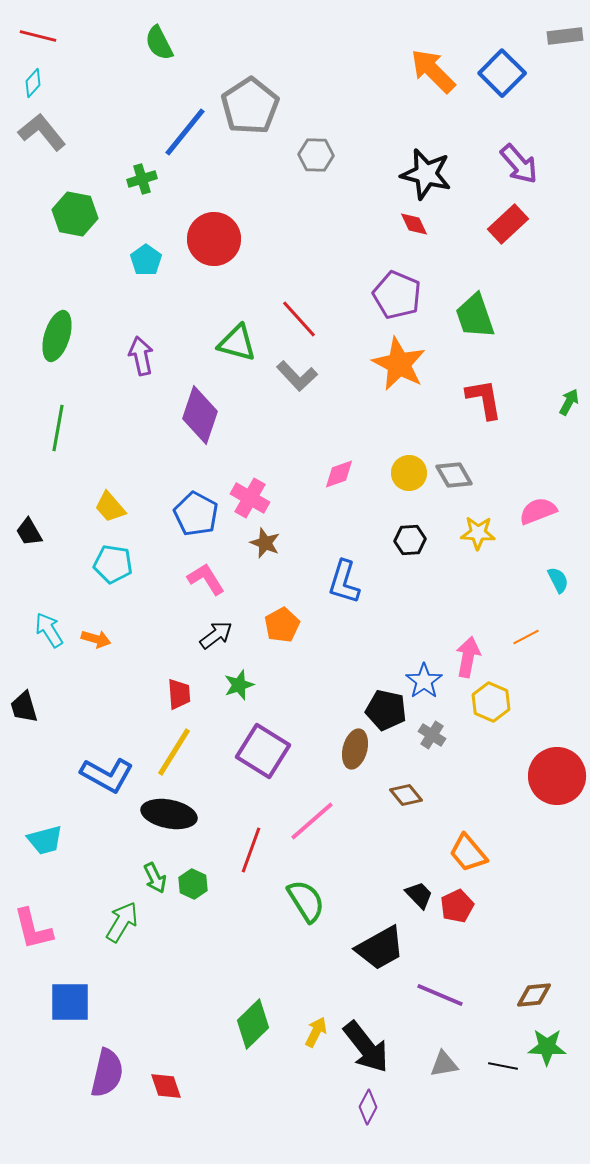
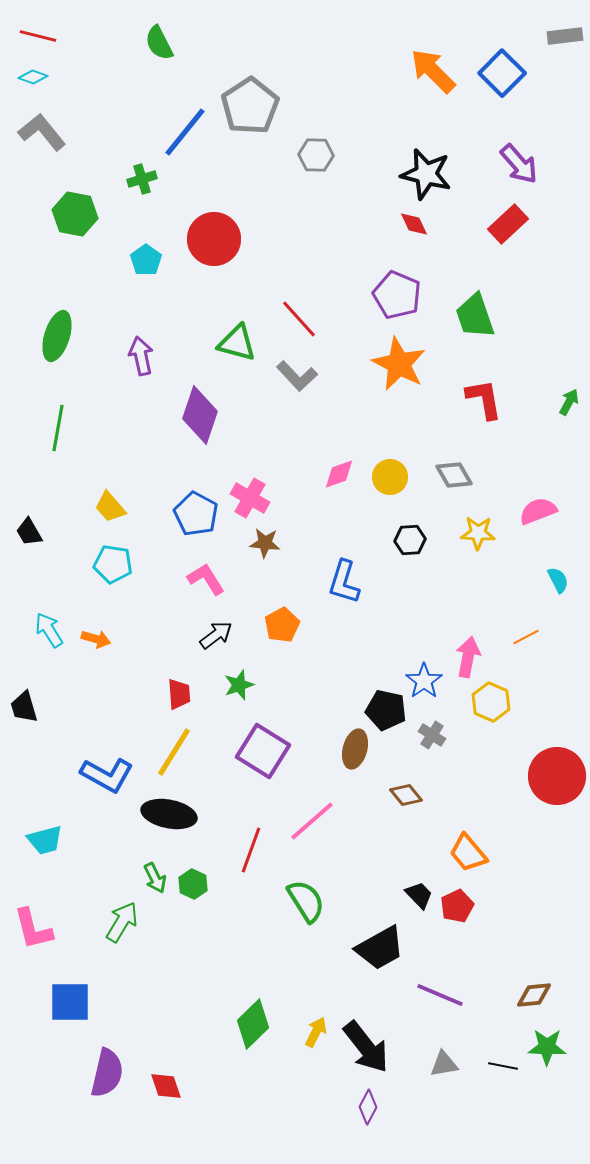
cyan diamond at (33, 83): moved 6 px up; rotated 68 degrees clockwise
yellow circle at (409, 473): moved 19 px left, 4 px down
brown star at (265, 543): rotated 16 degrees counterclockwise
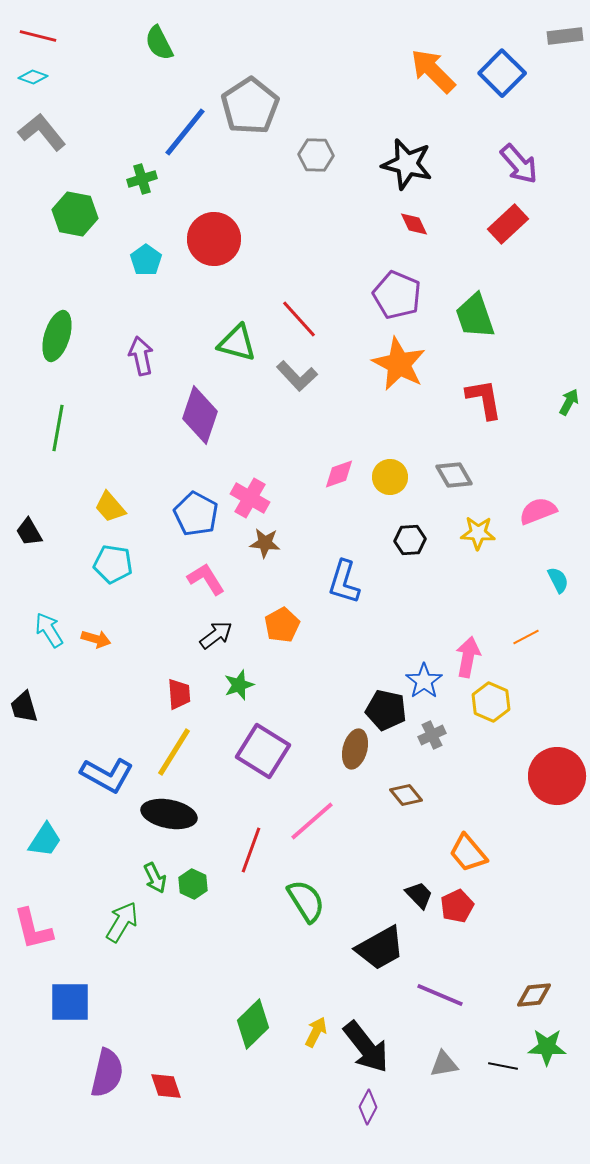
black star at (426, 174): moved 19 px left, 10 px up
gray cross at (432, 735): rotated 32 degrees clockwise
cyan trapezoid at (45, 840): rotated 42 degrees counterclockwise
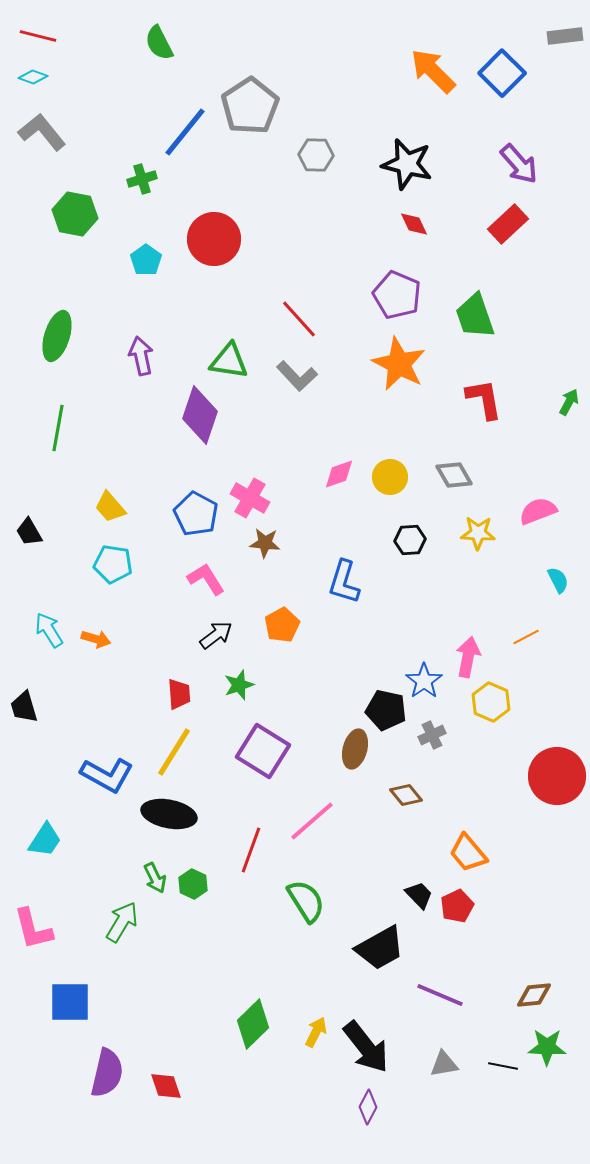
green triangle at (237, 343): moved 8 px left, 18 px down; rotated 6 degrees counterclockwise
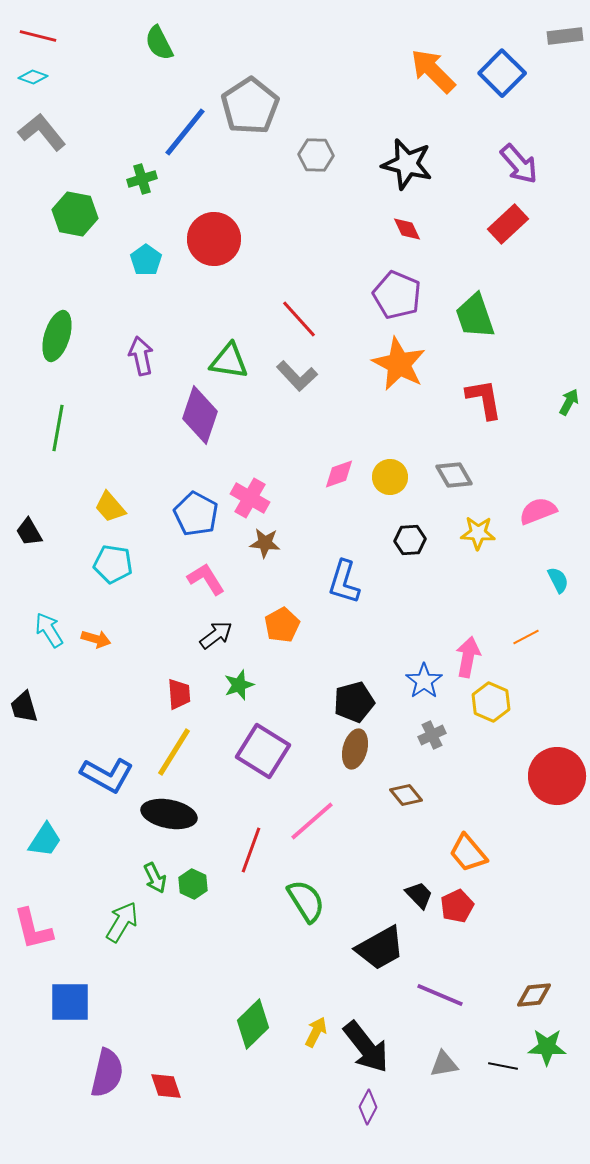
red diamond at (414, 224): moved 7 px left, 5 px down
black pentagon at (386, 710): moved 32 px left, 8 px up; rotated 27 degrees counterclockwise
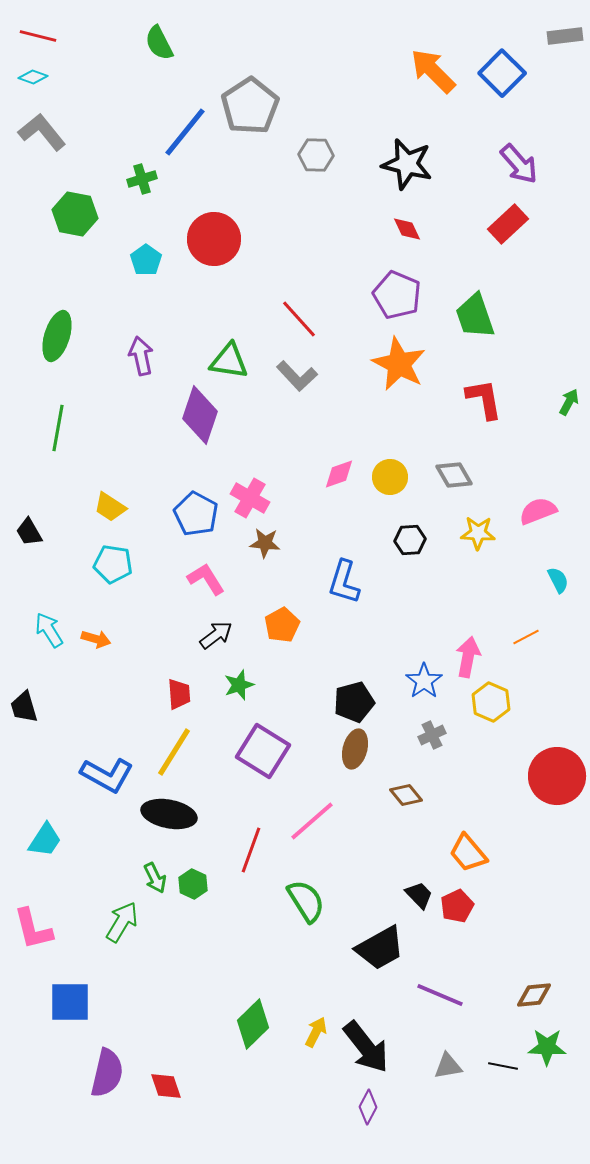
yellow trapezoid at (110, 507): rotated 16 degrees counterclockwise
gray triangle at (444, 1064): moved 4 px right, 2 px down
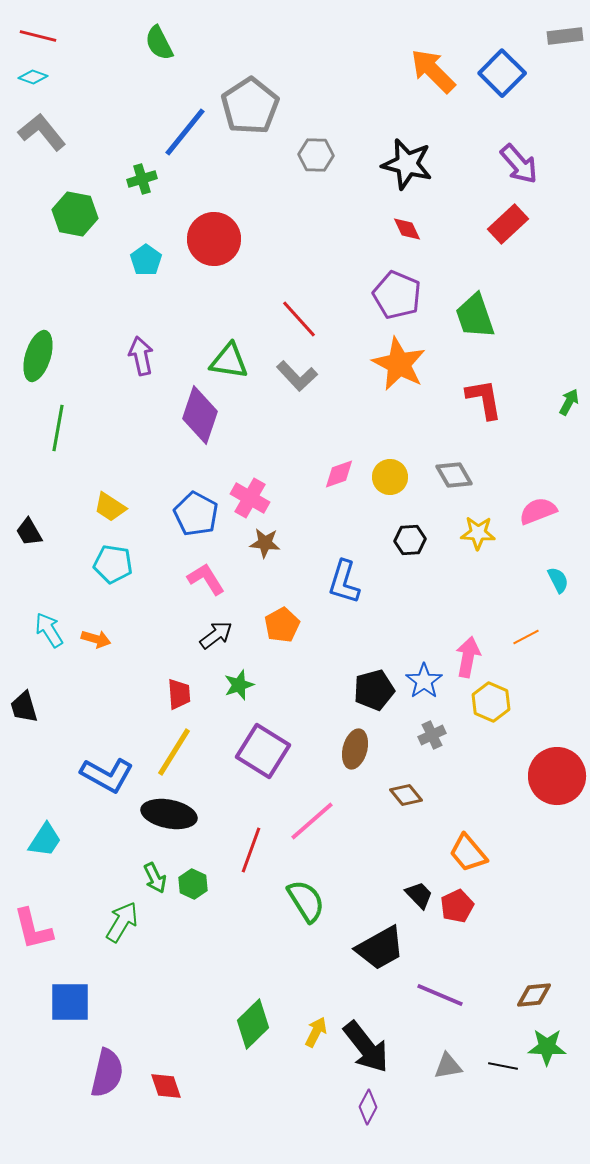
green ellipse at (57, 336): moved 19 px left, 20 px down
black pentagon at (354, 702): moved 20 px right, 12 px up
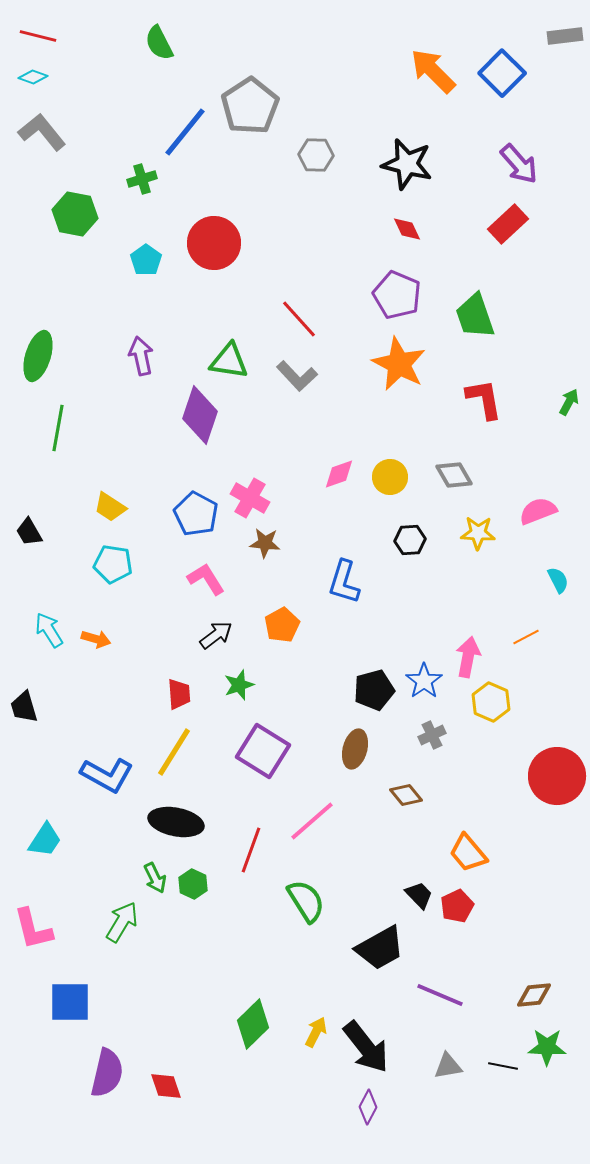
red circle at (214, 239): moved 4 px down
black ellipse at (169, 814): moved 7 px right, 8 px down
